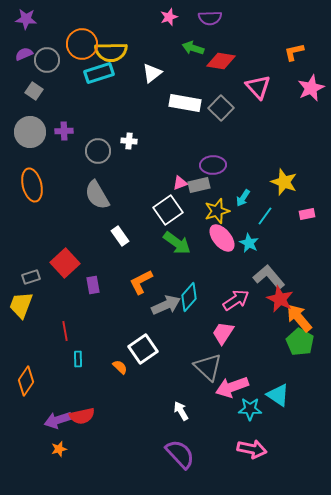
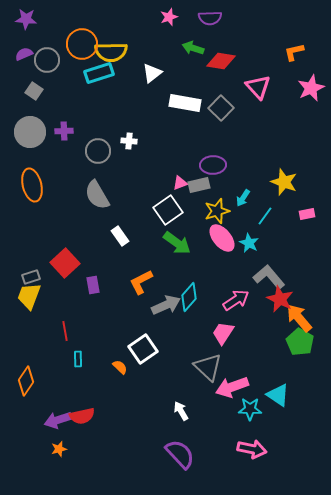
yellow trapezoid at (21, 305): moved 8 px right, 9 px up
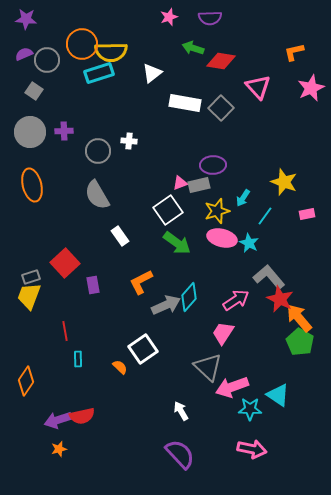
pink ellipse at (222, 238): rotated 36 degrees counterclockwise
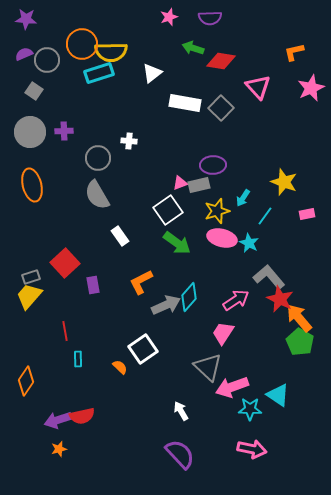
gray circle at (98, 151): moved 7 px down
yellow trapezoid at (29, 296): rotated 20 degrees clockwise
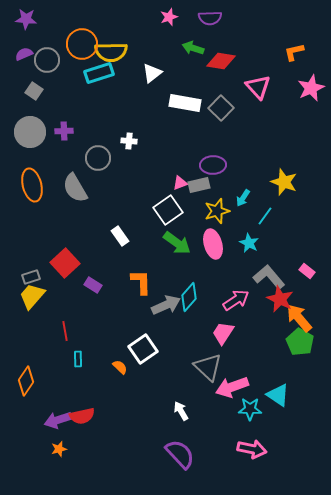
gray semicircle at (97, 195): moved 22 px left, 7 px up
pink rectangle at (307, 214): moved 57 px down; rotated 49 degrees clockwise
pink ellipse at (222, 238): moved 9 px left, 6 px down; rotated 60 degrees clockwise
orange L-shape at (141, 282): rotated 116 degrees clockwise
purple rectangle at (93, 285): rotated 48 degrees counterclockwise
yellow trapezoid at (29, 296): moved 3 px right
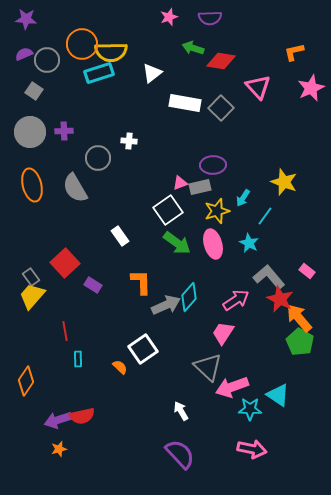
gray rectangle at (199, 185): moved 1 px right, 2 px down
gray rectangle at (31, 277): rotated 72 degrees clockwise
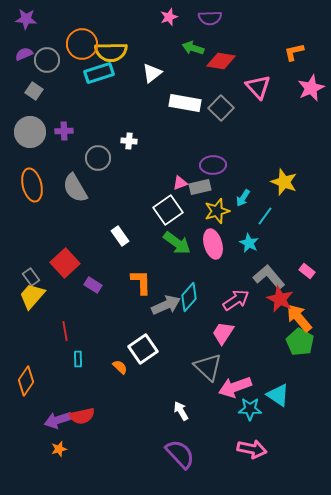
pink arrow at (232, 387): moved 3 px right
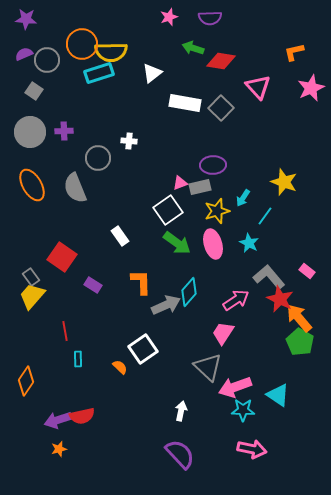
orange ellipse at (32, 185): rotated 16 degrees counterclockwise
gray semicircle at (75, 188): rotated 8 degrees clockwise
red square at (65, 263): moved 3 px left, 6 px up; rotated 12 degrees counterclockwise
cyan diamond at (189, 297): moved 5 px up
cyan star at (250, 409): moved 7 px left, 1 px down
white arrow at (181, 411): rotated 42 degrees clockwise
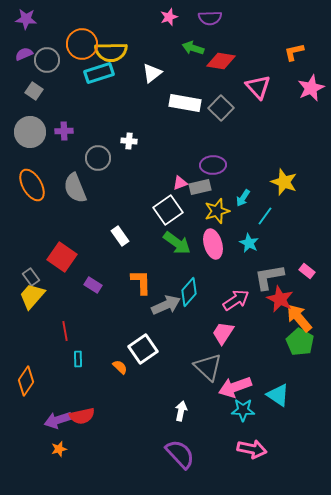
gray L-shape at (269, 277): rotated 60 degrees counterclockwise
